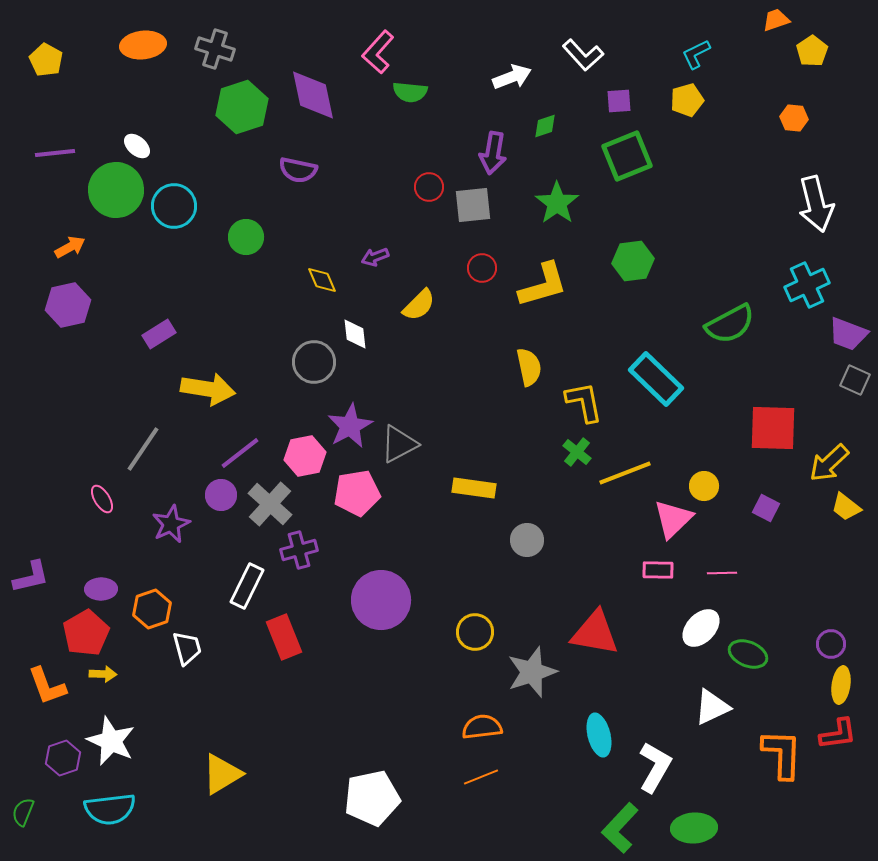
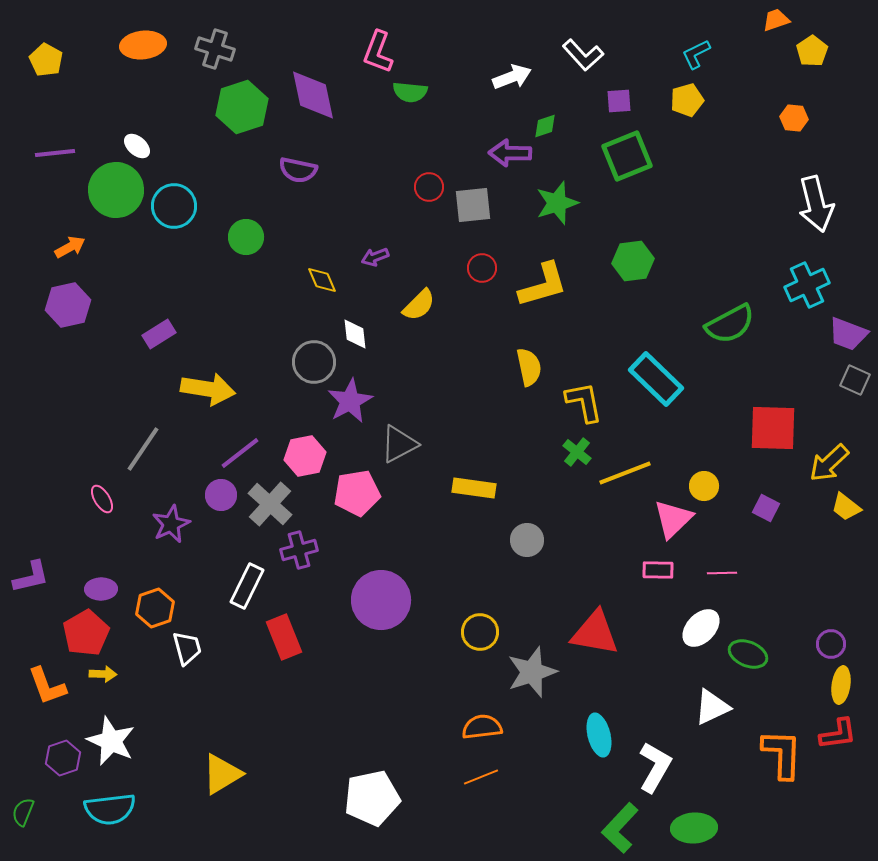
pink L-shape at (378, 52): rotated 21 degrees counterclockwise
purple arrow at (493, 153): moved 17 px right; rotated 81 degrees clockwise
green star at (557, 203): rotated 18 degrees clockwise
purple star at (350, 426): moved 25 px up
orange hexagon at (152, 609): moved 3 px right, 1 px up
yellow circle at (475, 632): moved 5 px right
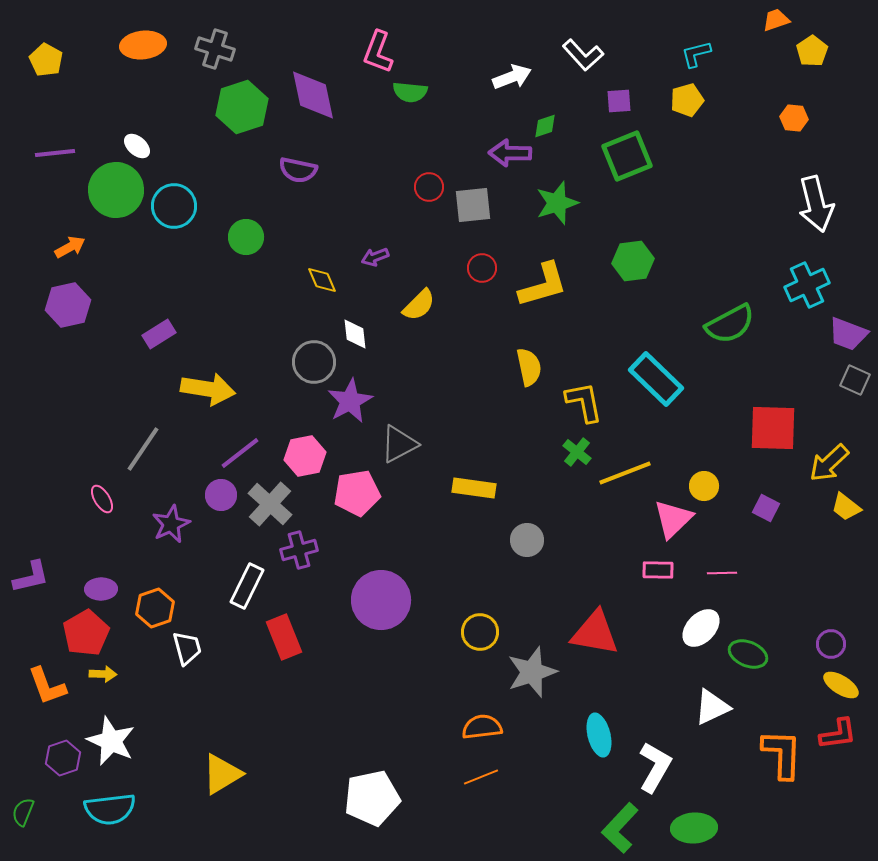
cyan L-shape at (696, 54): rotated 12 degrees clockwise
yellow ellipse at (841, 685): rotated 66 degrees counterclockwise
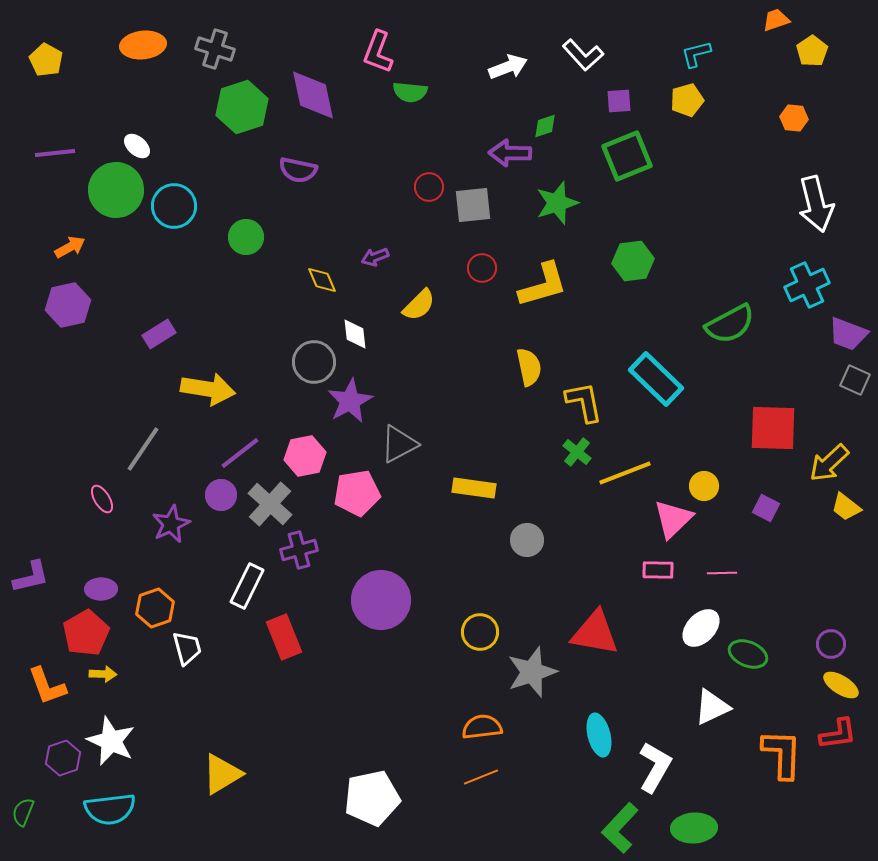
white arrow at (512, 77): moved 4 px left, 10 px up
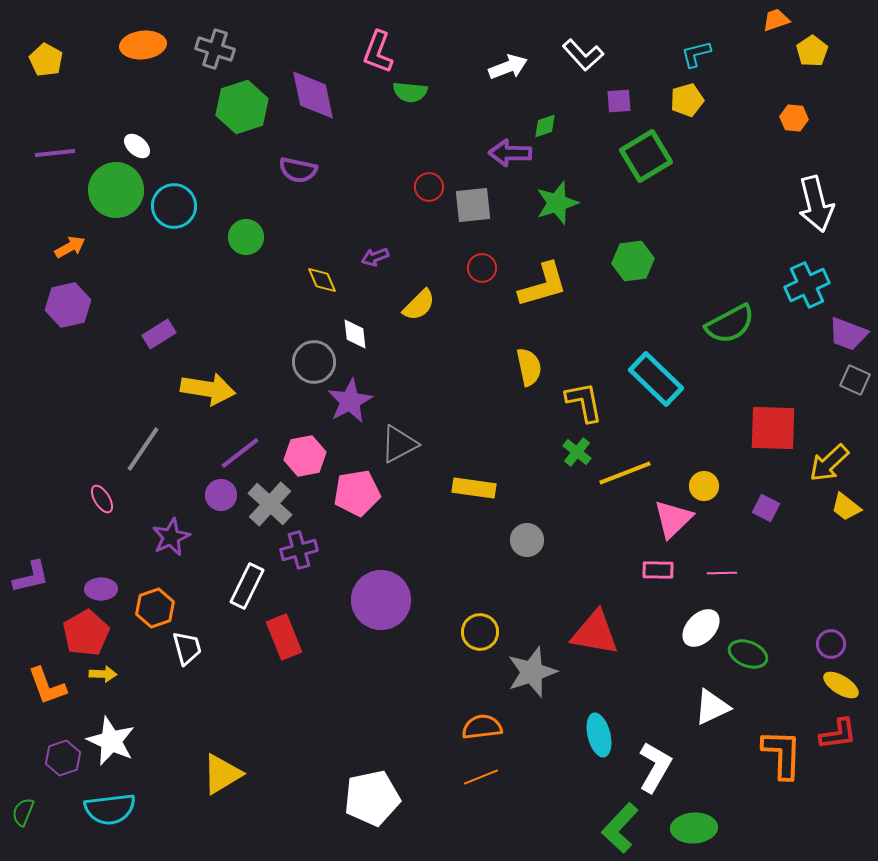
green square at (627, 156): moved 19 px right; rotated 9 degrees counterclockwise
purple star at (171, 524): moved 13 px down
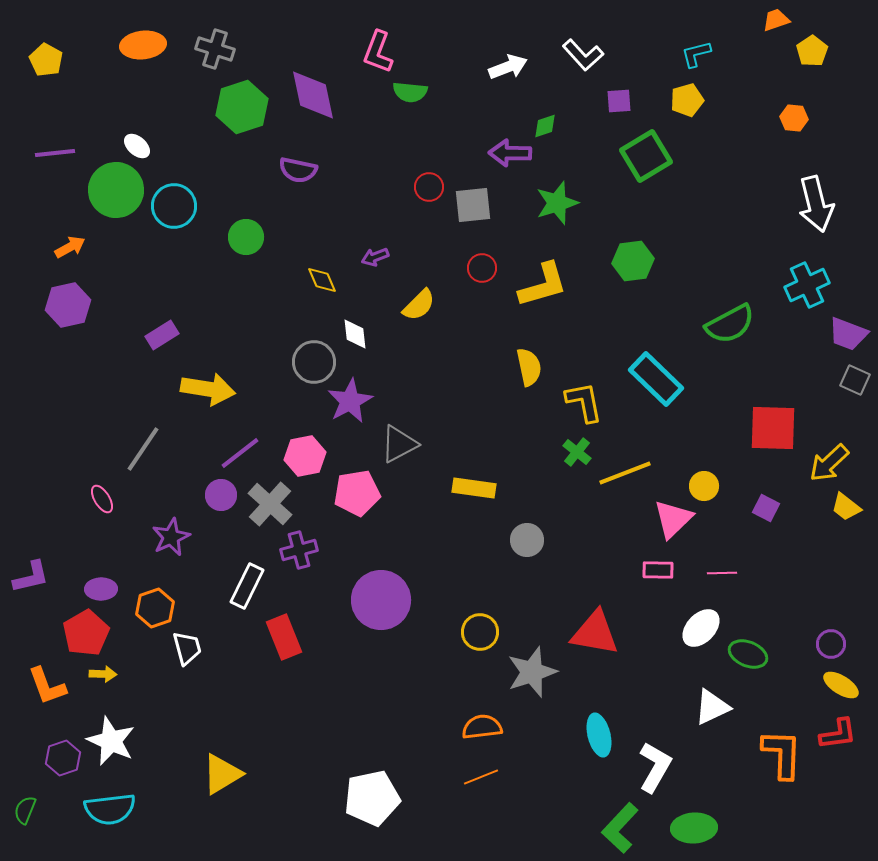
purple rectangle at (159, 334): moved 3 px right, 1 px down
green semicircle at (23, 812): moved 2 px right, 2 px up
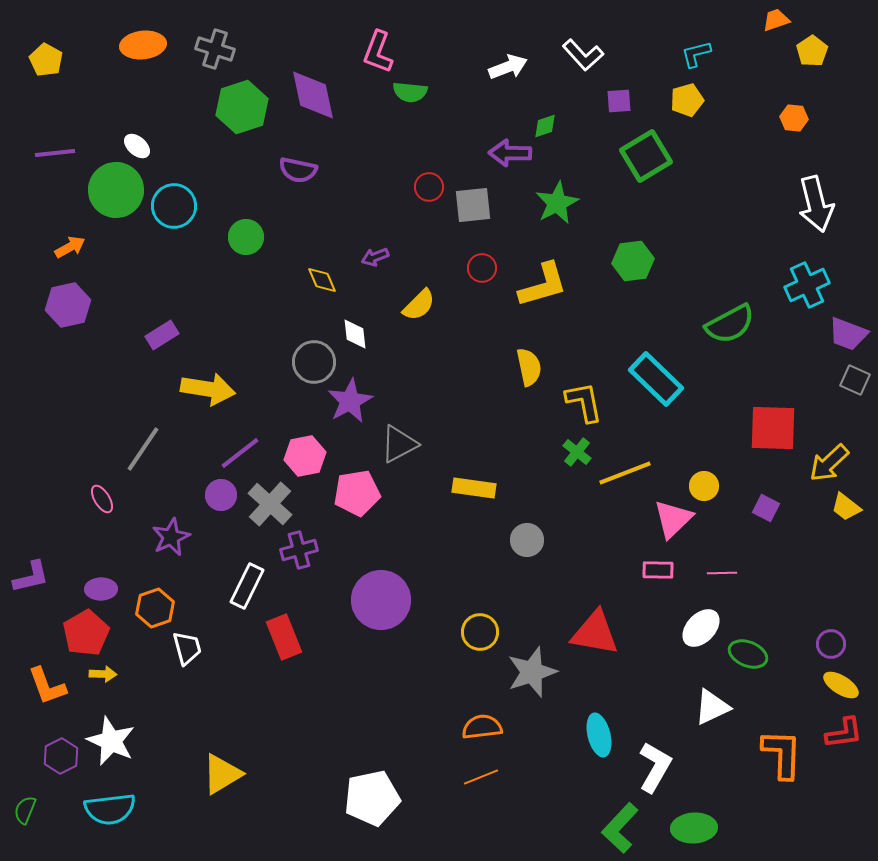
green star at (557, 203): rotated 9 degrees counterclockwise
red L-shape at (838, 734): moved 6 px right, 1 px up
purple hexagon at (63, 758): moved 2 px left, 2 px up; rotated 8 degrees counterclockwise
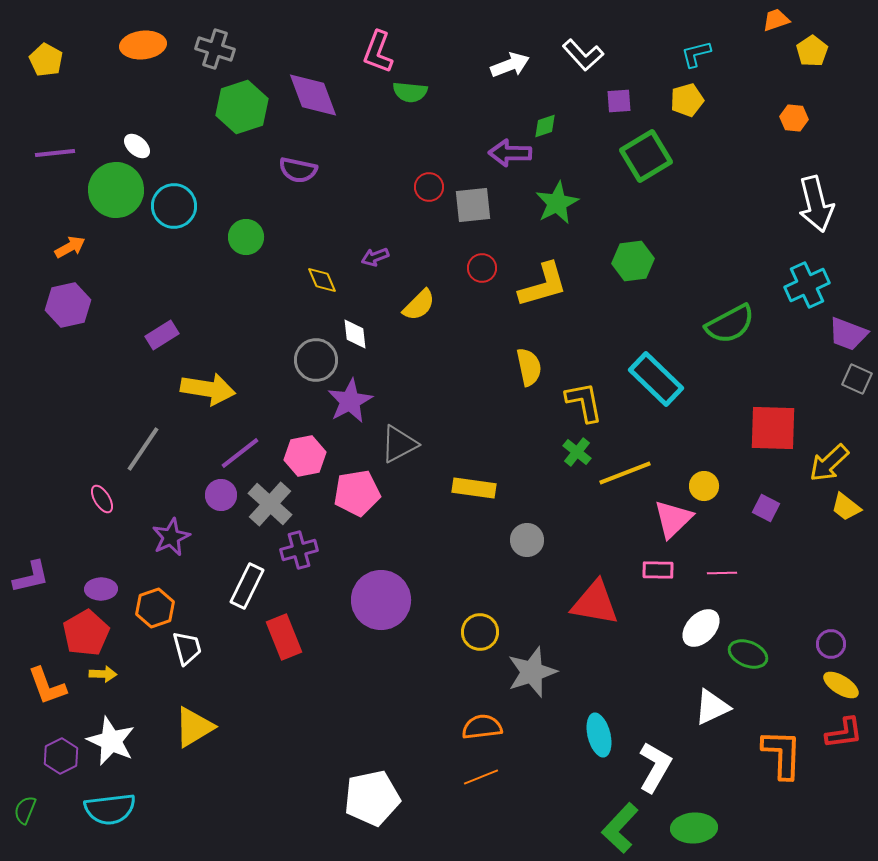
white arrow at (508, 67): moved 2 px right, 2 px up
purple diamond at (313, 95): rotated 8 degrees counterclockwise
gray circle at (314, 362): moved 2 px right, 2 px up
gray square at (855, 380): moved 2 px right, 1 px up
red triangle at (595, 633): moved 30 px up
yellow triangle at (222, 774): moved 28 px left, 47 px up
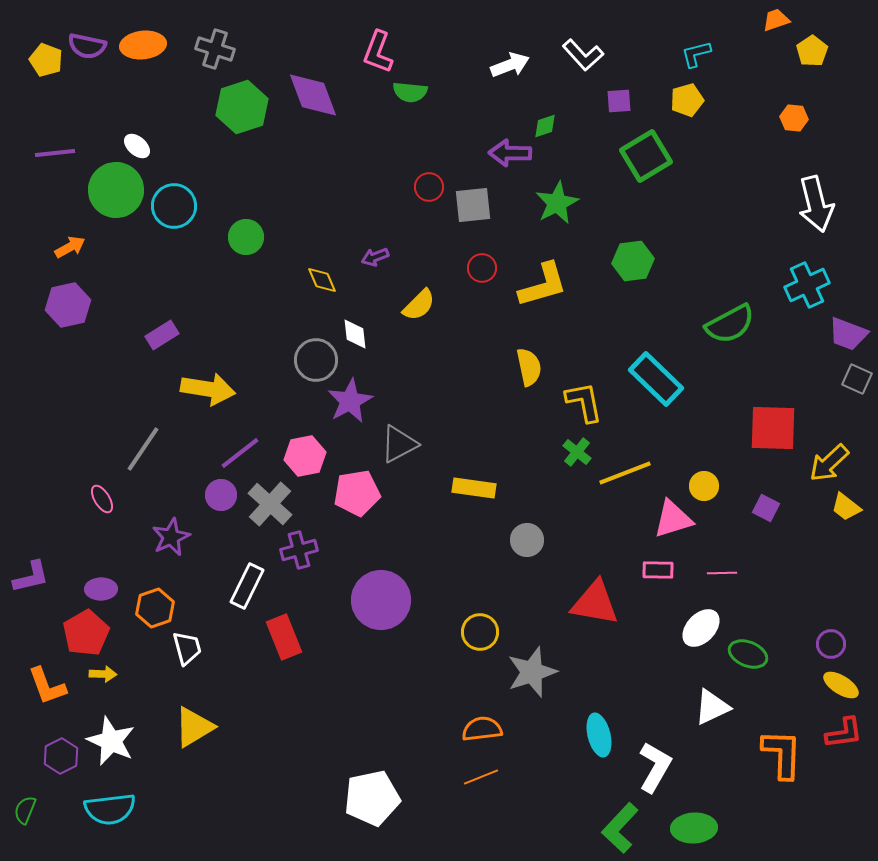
yellow pentagon at (46, 60): rotated 8 degrees counterclockwise
purple semicircle at (298, 170): moved 211 px left, 124 px up
pink triangle at (673, 519): rotated 27 degrees clockwise
orange semicircle at (482, 727): moved 2 px down
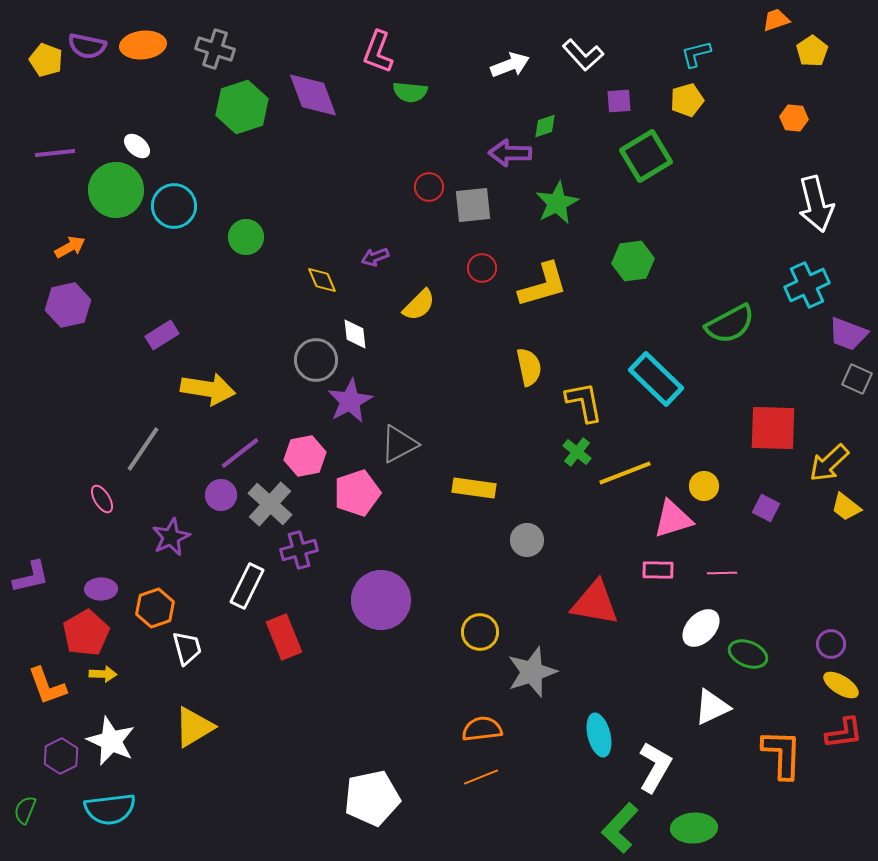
pink pentagon at (357, 493): rotated 9 degrees counterclockwise
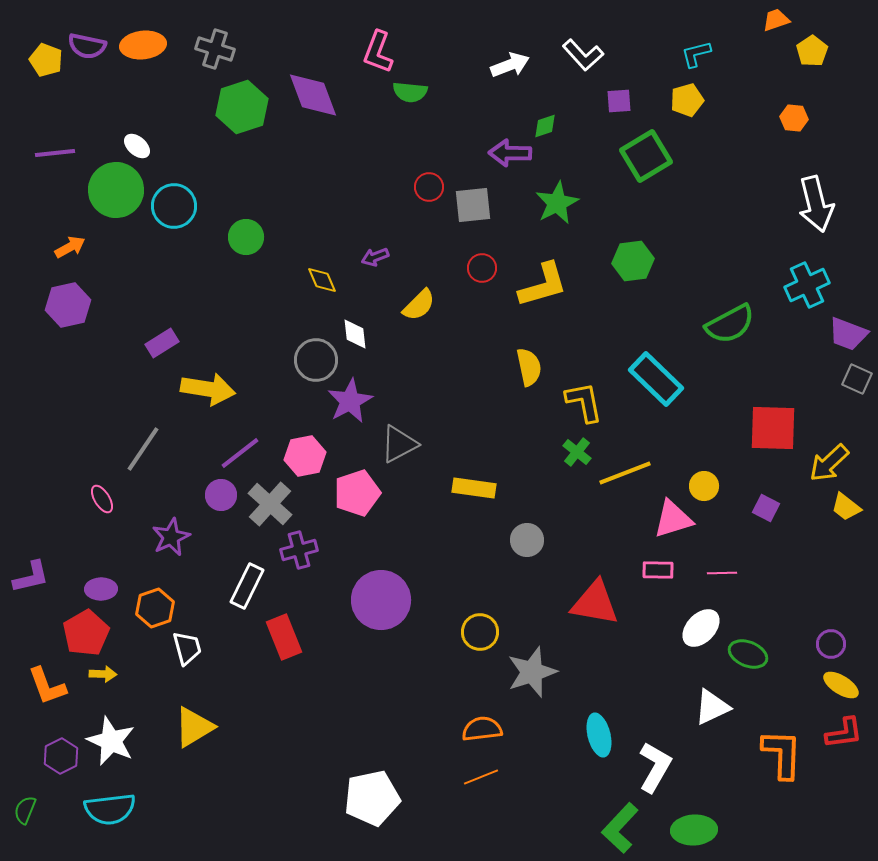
purple rectangle at (162, 335): moved 8 px down
green ellipse at (694, 828): moved 2 px down
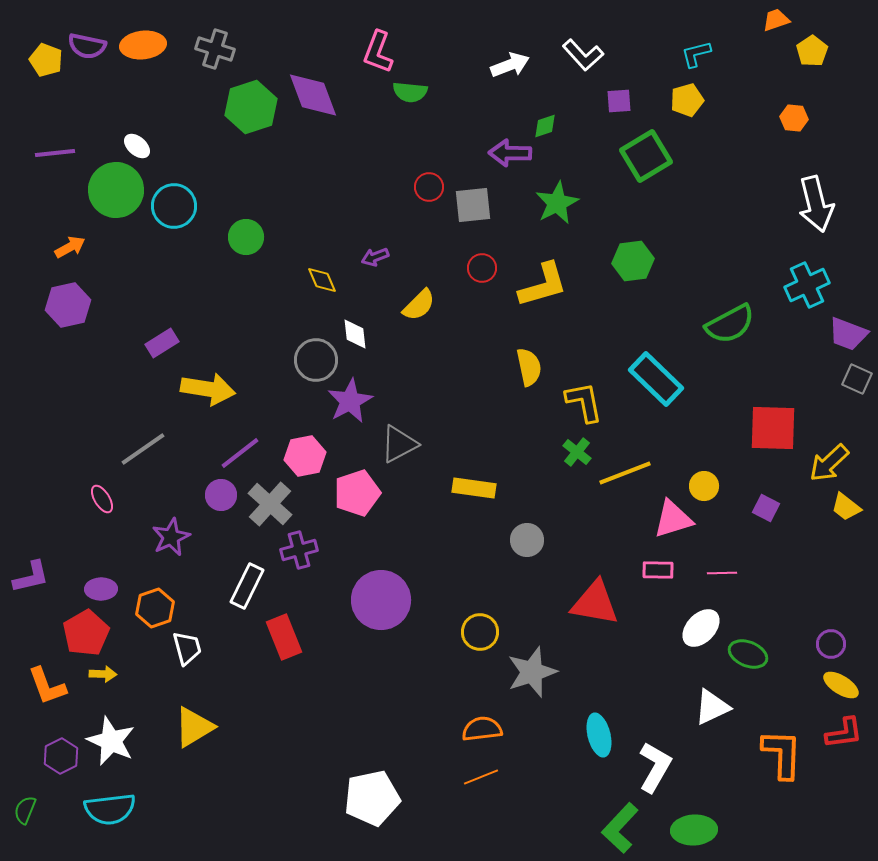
green hexagon at (242, 107): moved 9 px right
gray line at (143, 449): rotated 21 degrees clockwise
